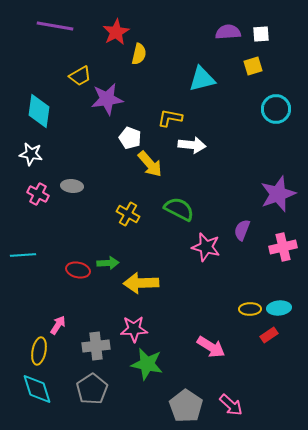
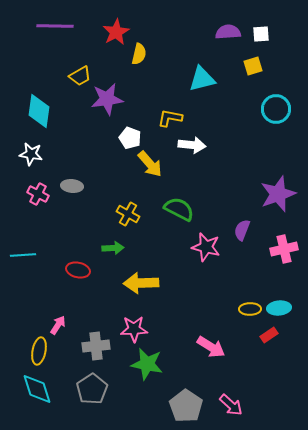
purple line at (55, 26): rotated 9 degrees counterclockwise
pink cross at (283, 247): moved 1 px right, 2 px down
green arrow at (108, 263): moved 5 px right, 15 px up
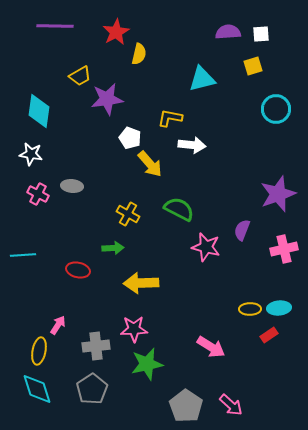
green star at (147, 364): rotated 24 degrees counterclockwise
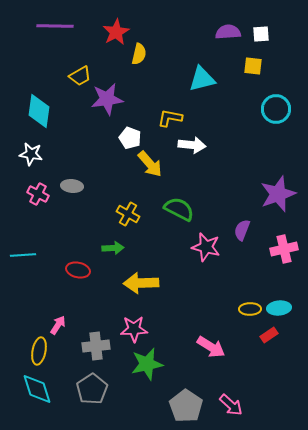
yellow square at (253, 66): rotated 24 degrees clockwise
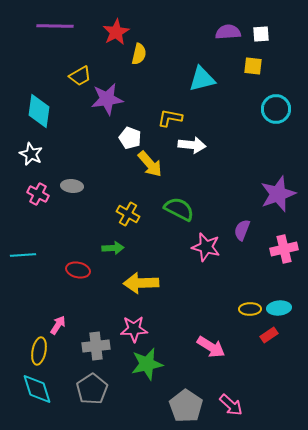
white star at (31, 154): rotated 15 degrees clockwise
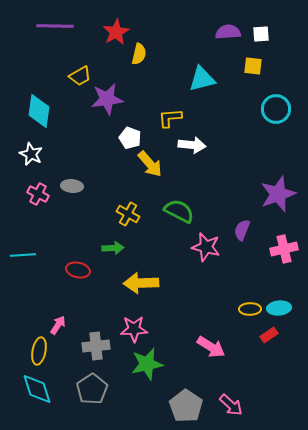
yellow L-shape at (170, 118): rotated 15 degrees counterclockwise
green semicircle at (179, 209): moved 2 px down
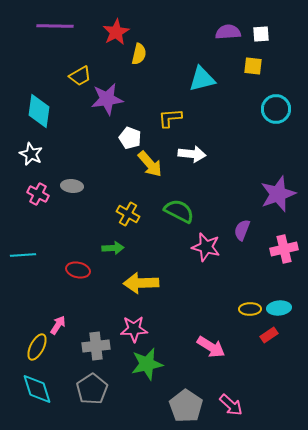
white arrow at (192, 145): moved 9 px down
yellow ellipse at (39, 351): moved 2 px left, 4 px up; rotated 16 degrees clockwise
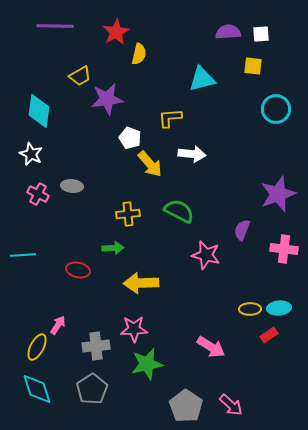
yellow cross at (128, 214): rotated 35 degrees counterclockwise
pink star at (206, 247): moved 8 px down
pink cross at (284, 249): rotated 20 degrees clockwise
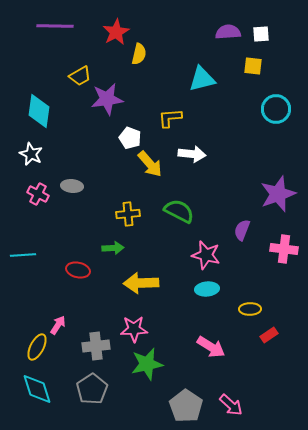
cyan ellipse at (279, 308): moved 72 px left, 19 px up
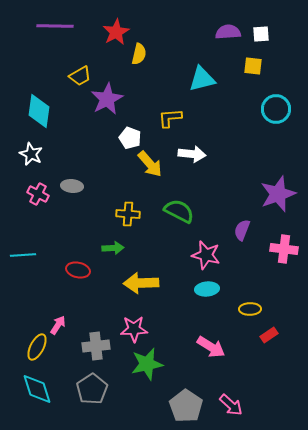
purple star at (107, 99): rotated 20 degrees counterclockwise
yellow cross at (128, 214): rotated 10 degrees clockwise
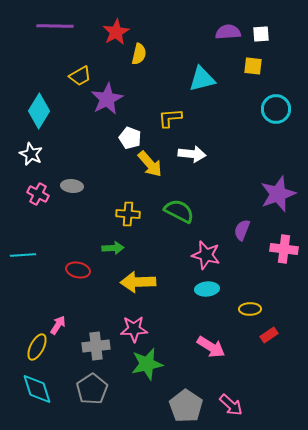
cyan diamond at (39, 111): rotated 24 degrees clockwise
yellow arrow at (141, 283): moved 3 px left, 1 px up
